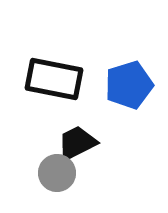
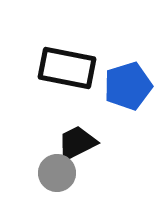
black rectangle: moved 13 px right, 11 px up
blue pentagon: moved 1 px left, 1 px down
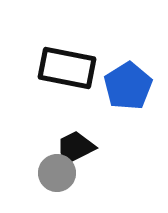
blue pentagon: rotated 15 degrees counterclockwise
black trapezoid: moved 2 px left, 5 px down
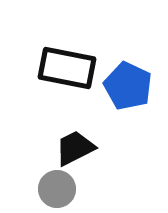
blue pentagon: rotated 15 degrees counterclockwise
gray circle: moved 16 px down
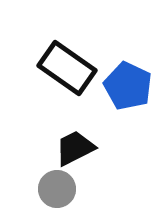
black rectangle: rotated 24 degrees clockwise
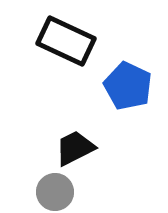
black rectangle: moved 1 px left, 27 px up; rotated 10 degrees counterclockwise
gray circle: moved 2 px left, 3 px down
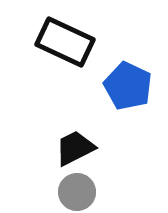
black rectangle: moved 1 px left, 1 px down
gray circle: moved 22 px right
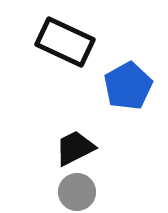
blue pentagon: rotated 18 degrees clockwise
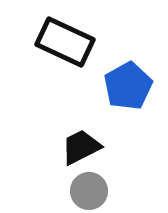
black trapezoid: moved 6 px right, 1 px up
gray circle: moved 12 px right, 1 px up
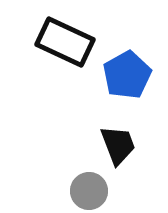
blue pentagon: moved 1 px left, 11 px up
black trapezoid: moved 37 px right, 2 px up; rotated 96 degrees clockwise
